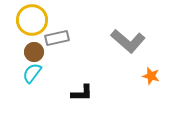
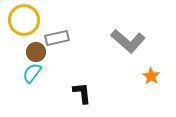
yellow circle: moved 8 px left
brown circle: moved 2 px right
orange star: rotated 18 degrees clockwise
black L-shape: rotated 95 degrees counterclockwise
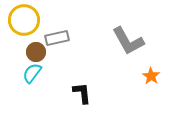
gray L-shape: rotated 20 degrees clockwise
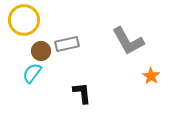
gray rectangle: moved 10 px right, 6 px down
brown circle: moved 5 px right, 1 px up
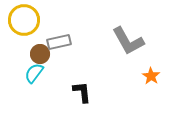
gray rectangle: moved 8 px left, 2 px up
brown circle: moved 1 px left, 3 px down
cyan semicircle: moved 2 px right
black L-shape: moved 1 px up
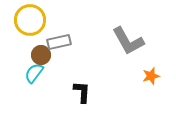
yellow circle: moved 6 px right
brown circle: moved 1 px right, 1 px down
orange star: rotated 24 degrees clockwise
black L-shape: rotated 10 degrees clockwise
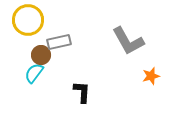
yellow circle: moved 2 px left
